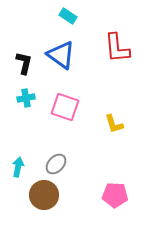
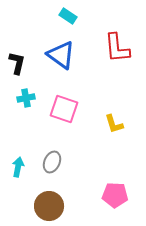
black L-shape: moved 7 px left
pink square: moved 1 px left, 2 px down
gray ellipse: moved 4 px left, 2 px up; rotated 20 degrees counterclockwise
brown circle: moved 5 px right, 11 px down
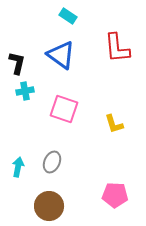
cyan cross: moved 1 px left, 7 px up
